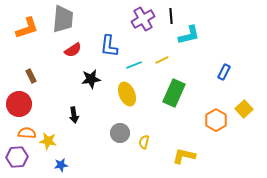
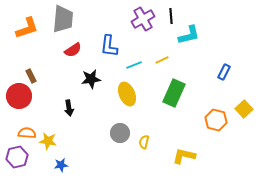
red circle: moved 8 px up
black arrow: moved 5 px left, 7 px up
orange hexagon: rotated 15 degrees counterclockwise
purple hexagon: rotated 10 degrees counterclockwise
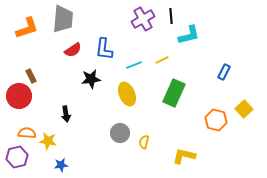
blue L-shape: moved 5 px left, 3 px down
black arrow: moved 3 px left, 6 px down
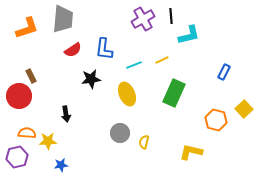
yellow star: rotated 12 degrees counterclockwise
yellow L-shape: moved 7 px right, 4 px up
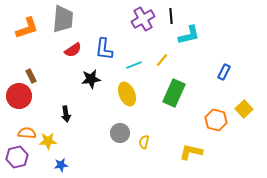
yellow line: rotated 24 degrees counterclockwise
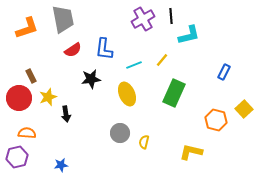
gray trapezoid: rotated 16 degrees counterclockwise
red circle: moved 2 px down
yellow star: moved 44 px up; rotated 18 degrees counterclockwise
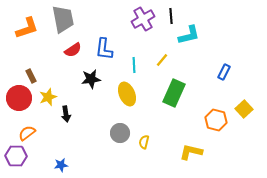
cyan line: rotated 70 degrees counterclockwise
orange semicircle: rotated 42 degrees counterclockwise
purple hexagon: moved 1 px left, 1 px up; rotated 15 degrees clockwise
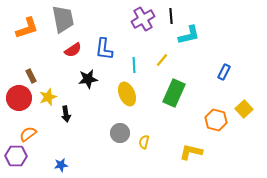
black star: moved 3 px left
orange semicircle: moved 1 px right, 1 px down
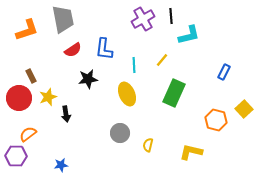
orange L-shape: moved 2 px down
yellow semicircle: moved 4 px right, 3 px down
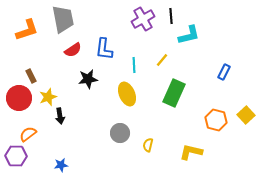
yellow square: moved 2 px right, 6 px down
black arrow: moved 6 px left, 2 px down
